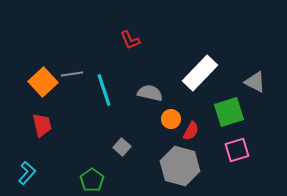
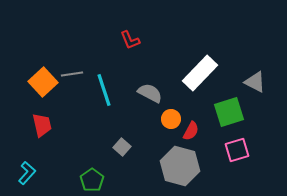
gray semicircle: rotated 15 degrees clockwise
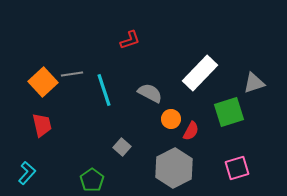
red L-shape: rotated 85 degrees counterclockwise
gray triangle: moved 1 px left, 1 px down; rotated 45 degrees counterclockwise
pink square: moved 18 px down
gray hexagon: moved 6 px left, 2 px down; rotated 18 degrees clockwise
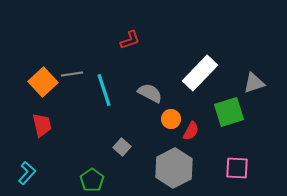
pink square: rotated 20 degrees clockwise
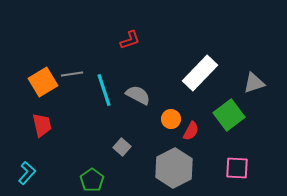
orange square: rotated 12 degrees clockwise
gray semicircle: moved 12 px left, 2 px down
green square: moved 3 px down; rotated 20 degrees counterclockwise
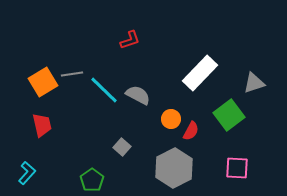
cyan line: rotated 28 degrees counterclockwise
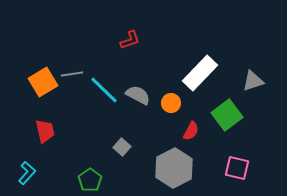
gray triangle: moved 1 px left, 2 px up
green square: moved 2 px left
orange circle: moved 16 px up
red trapezoid: moved 3 px right, 6 px down
pink square: rotated 10 degrees clockwise
green pentagon: moved 2 px left
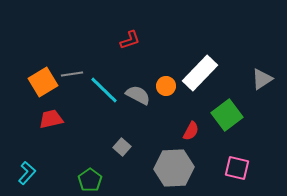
gray triangle: moved 9 px right, 2 px up; rotated 15 degrees counterclockwise
orange circle: moved 5 px left, 17 px up
red trapezoid: moved 6 px right, 12 px up; rotated 90 degrees counterclockwise
gray hexagon: rotated 24 degrees clockwise
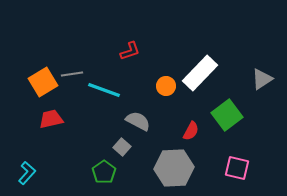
red L-shape: moved 11 px down
cyan line: rotated 24 degrees counterclockwise
gray semicircle: moved 26 px down
green pentagon: moved 14 px right, 8 px up
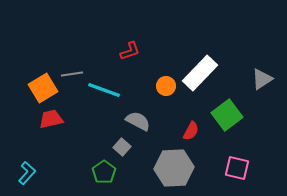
orange square: moved 6 px down
